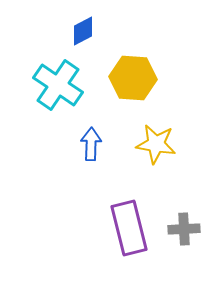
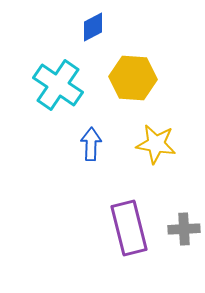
blue diamond: moved 10 px right, 4 px up
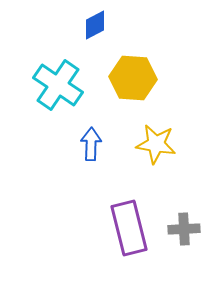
blue diamond: moved 2 px right, 2 px up
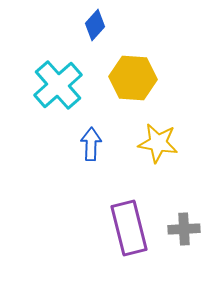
blue diamond: rotated 20 degrees counterclockwise
cyan cross: rotated 15 degrees clockwise
yellow star: moved 2 px right, 1 px up
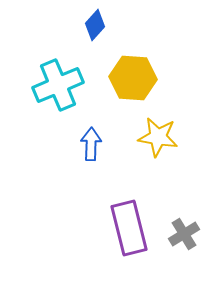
cyan cross: rotated 18 degrees clockwise
yellow star: moved 6 px up
gray cross: moved 5 px down; rotated 28 degrees counterclockwise
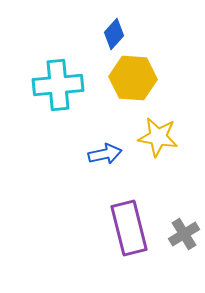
blue diamond: moved 19 px right, 9 px down
cyan cross: rotated 18 degrees clockwise
blue arrow: moved 14 px right, 10 px down; rotated 76 degrees clockwise
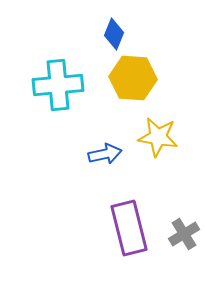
blue diamond: rotated 20 degrees counterclockwise
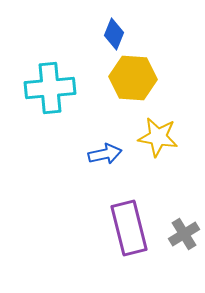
cyan cross: moved 8 px left, 3 px down
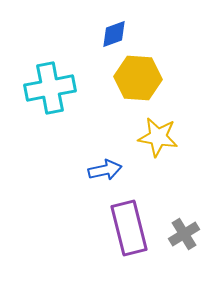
blue diamond: rotated 48 degrees clockwise
yellow hexagon: moved 5 px right
cyan cross: rotated 6 degrees counterclockwise
blue arrow: moved 16 px down
